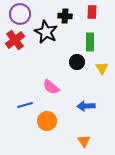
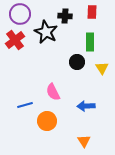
pink semicircle: moved 2 px right, 5 px down; rotated 24 degrees clockwise
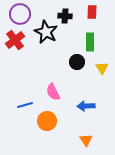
orange triangle: moved 2 px right, 1 px up
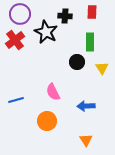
blue line: moved 9 px left, 5 px up
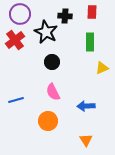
black circle: moved 25 px left
yellow triangle: rotated 40 degrees clockwise
orange circle: moved 1 px right
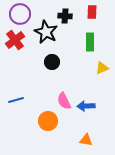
pink semicircle: moved 11 px right, 9 px down
orange triangle: rotated 48 degrees counterclockwise
